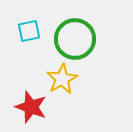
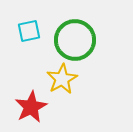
green circle: moved 1 px down
red star: rotated 24 degrees clockwise
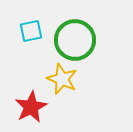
cyan square: moved 2 px right
yellow star: rotated 20 degrees counterclockwise
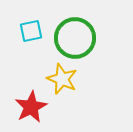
green circle: moved 2 px up
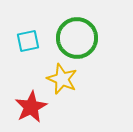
cyan square: moved 3 px left, 10 px down
green circle: moved 2 px right
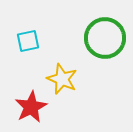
green circle: moved 28 px right
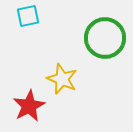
cyan square: moved 25 px up
red star: moved 2 px left, 1 px up
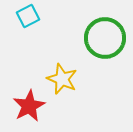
cyan square: rotated 15 degrees counterclockwise
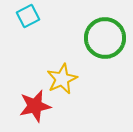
yellow star: rotated 24 degrees clockwise
red star: moved 6 px right; rotated 16 degrees clockwise
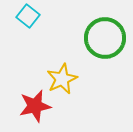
cyan square: rotated 25 degrees counterclockwise
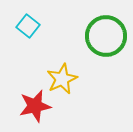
cyan square: moved 10 px down
green circle: moved 1 px right, 2 px up
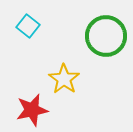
yellow star: moved 2 px right; rotated 12 degrees counterclockwise
red star: moved 3 px left, 4 px down
